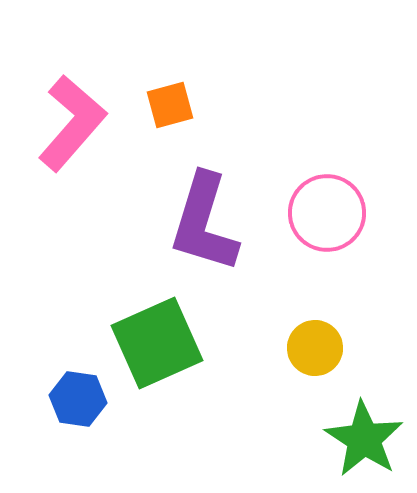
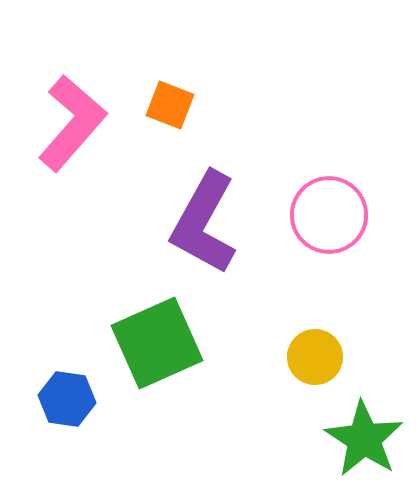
orange square: rotated 36 degrees clockwise
pink circle: moved 2 px right, 2 px down
purple L-shape: rotated 12 degrees clockwise
yellow circle: moved 9 px down
blue hexagon: moved 11 px left
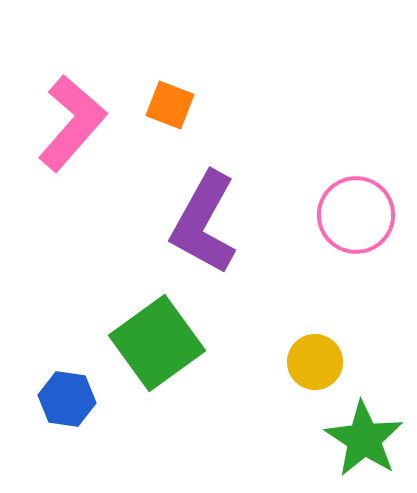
pink circle: moved 27 px right
green square: rotated 12 degrees counterclockwise
yellow circle: moved 5 px down
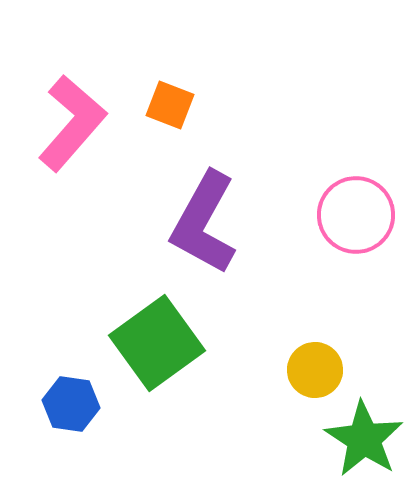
yellow circle: moved 8 px down
blue hexagon: moved 4 px right, 5 px down
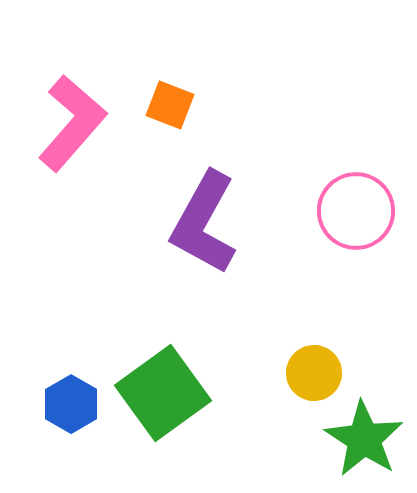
pink circle: moved 4 px up
green square: moved 6 px right, 50 px down
yellow circle: moved 1 px left, 3 px down
blue hexagon: rotated 22 degrees clockwise
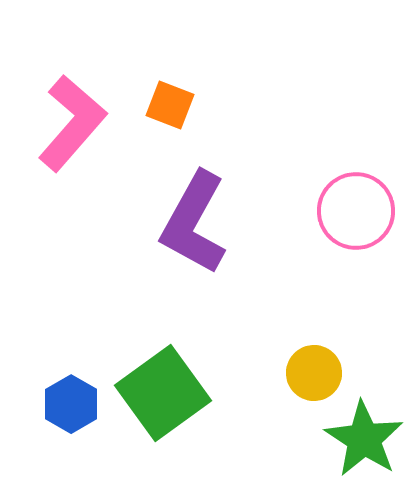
purple L-shape: moved 10 px left
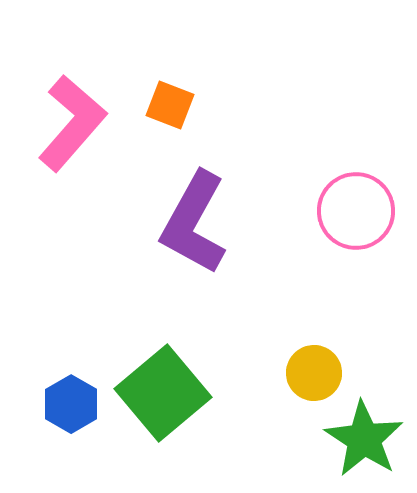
green square: rotated 4 degrees counterclockwise
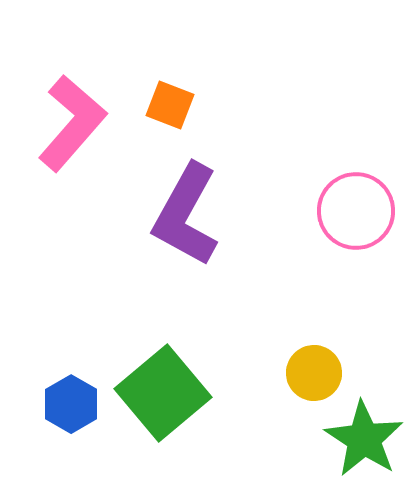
purple L-shape: moved 8 px left, 8 px up
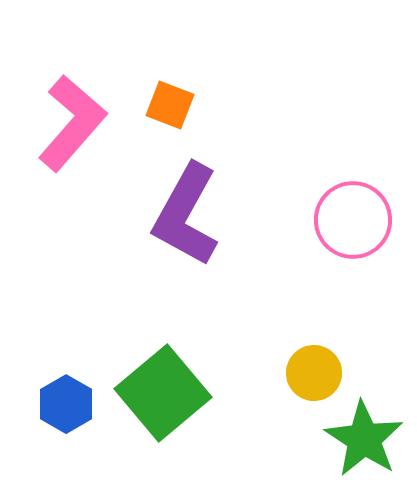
pink circle: moved 3 px left, 9 px down
blue hexagon: moved 5 px left
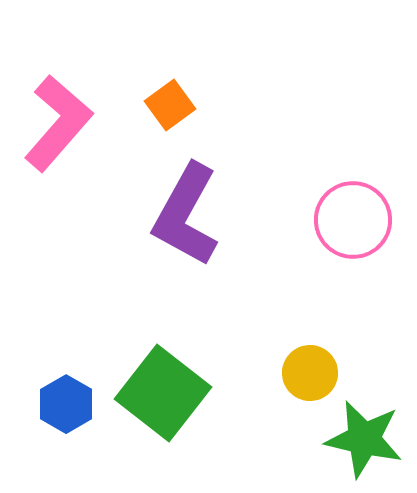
orange square: rotated 33 degrees clockwise
pink L-shape: moved 14 px left
yellow circle: moved 4 px left
green square: rotated 12 degrees counterclockwise
green star: rotated 20 degrees counterclockwise
